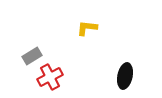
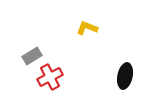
yellow L-shape: rotated 15 degrees clockwise
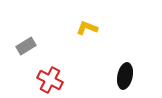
gray rectangle: moved 6 px left, 10 px up
red cross: moved 3 px down; rotated 35 degrees counterclockwise
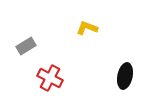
red cross: moved 2 px up
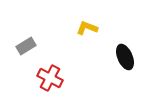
black ellipse: moved 19 px up; rotated 35 degrees counterclockwise
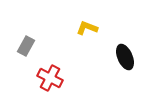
gray rectangle: rotated 30 degrees counterclockwise
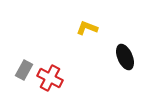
gray rectangle: moved 2 px left, 24 px down
